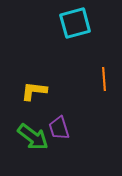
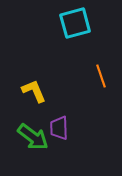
orange line: moved 3 px left, 3 px up; rotated 15 degrees counterclockwise
yellow L-shape: rotated 60 degrees clockwise
purple trapezoid: rotated 15 degrees clockwise
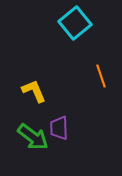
cyan square: rotated 24 degrees counterclockwise
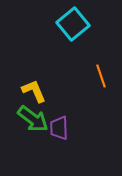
cyan square: moved 2 px left, 1 px down
green arrow: moved 18 px up
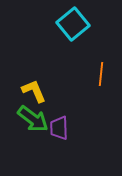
orange line: moved 2 px up; rotated 25 degrees clockwise
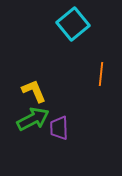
green arrow: rotated 64 degrees counterclockwise
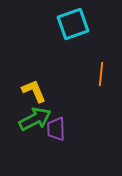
cyan square: rotated 20 degrees clockwise
green arrow: moved 2 px right
purple trapezoid: moved 3 px left, 1 px down
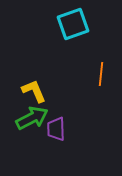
green arrow: moved 3 px left, 1 px up
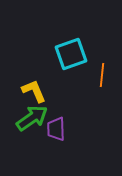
cyan square: moved 2 px left, 30 px down
orange line: moved 1 px right, 1 px down
green arrow: rotated 8 degrees counterclockwise
